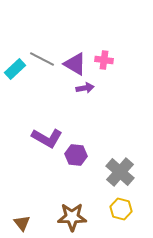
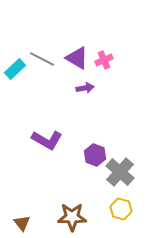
pink cross: rotated 30 degrees counterclockwise
purple triangle: moved 2 px right, 6 px up
purple L-shape: moved 2 px down
purple hexagon: moved 19 px right; rotated 15 degrees clockwise
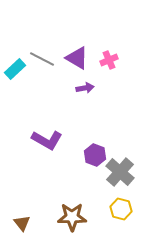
pink cross: moved 5 px right
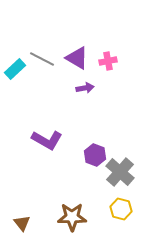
pink cross: moved 1 px left, 1 px down; rotated 12 degrees clockwise
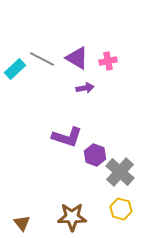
purple L-shape: moved 20 px right, 3 px up; rotated 12 degrees counterclockwise
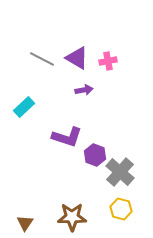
cyan rectangle: moved 9 px right, 38 px down
purple arrow: moved 1 px left, 2 px down
brown triangle: moved 3 px right; rotated 12 degrees clockwise
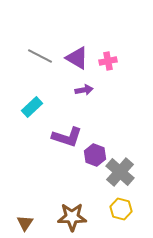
gray line: moved 2 px left, 3 px up
cyan rectangle: moved 8 px right
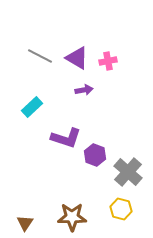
purple L-shape: moved 1 px left, 1 px down
gray cross: moved 8 px right
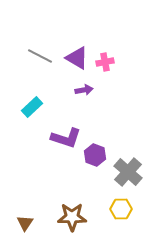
pink cross: moved 3 px left, 1 px down
yellow hexagon: rotated 15 degrees counterclockwise
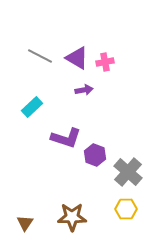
yellow hexagon: moved 5 px right
